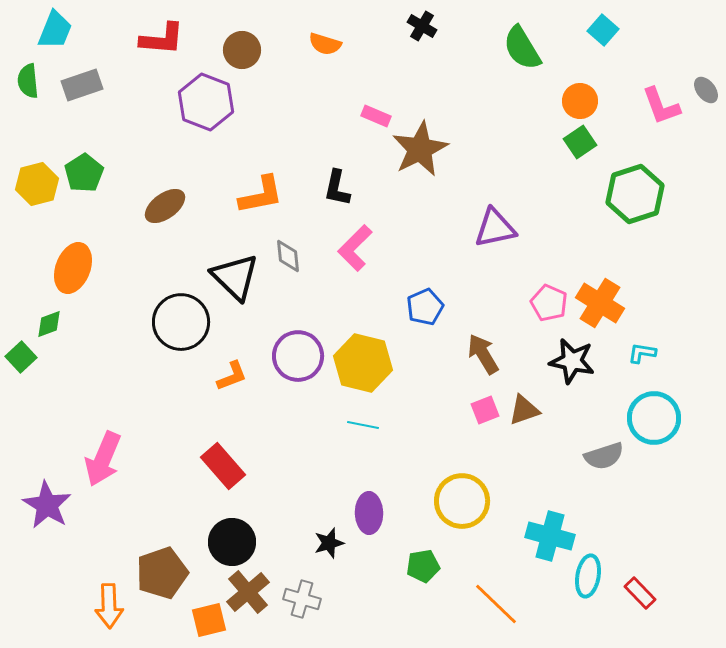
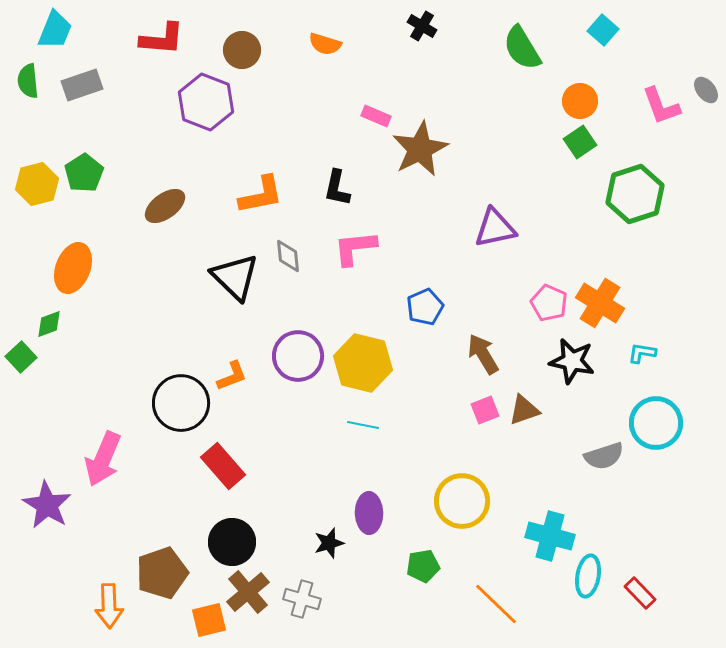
pink L-shape at (355, 248): rotated 39 degrees clockwise
black circle at (181, 322): moved 81 px down
cyan circle at (654, 418): moved 2 px right, 5 px down
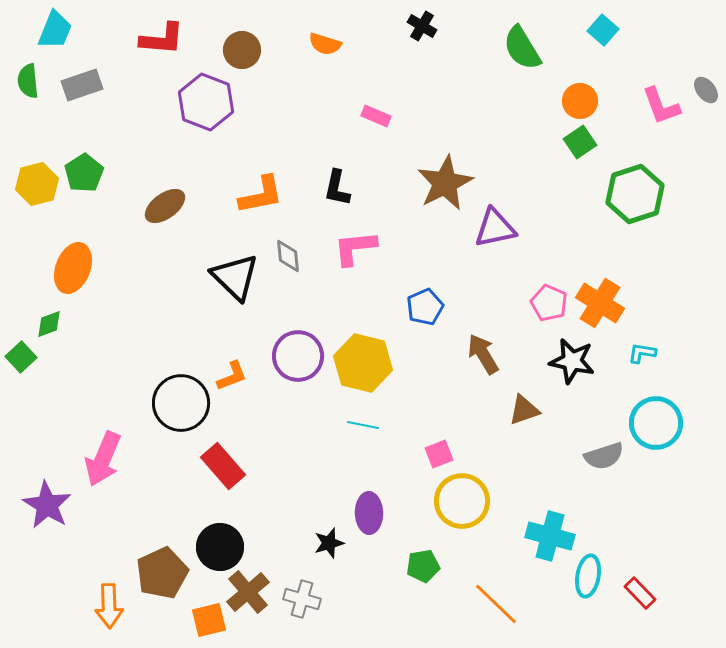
brown star at (420, 149): moved 25 px right, 34 px down
pink square at (485, 410): moved 46 px left, 44 px down
black circle at (232, 542): moved 12 px left, 5 px down
brown pentagon at (162, 573): rotated 6 degrees counterclockwise
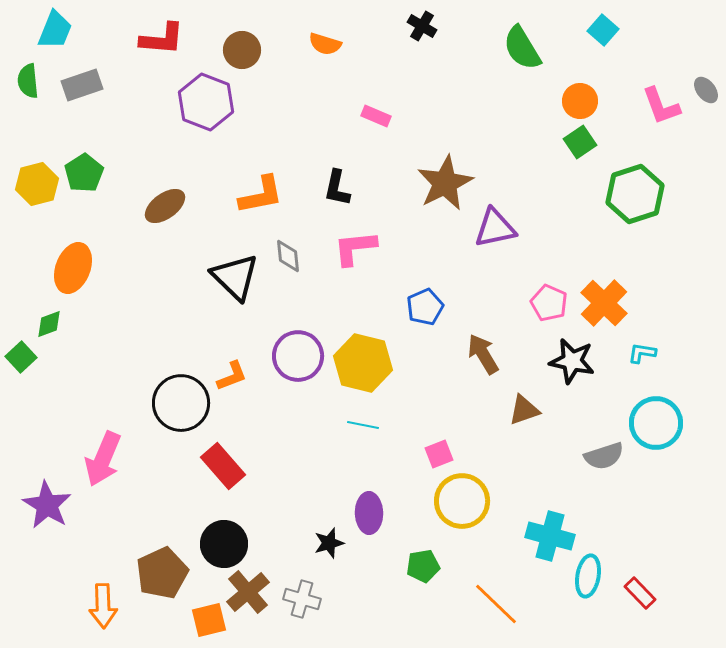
orange cross at (600, 303): moved 4 px right; rotated 12 degrees clockwise
black circle at (220, 547): moved 4 px right, 3 px up
orange arrow at (109, 606): moved 6 px left
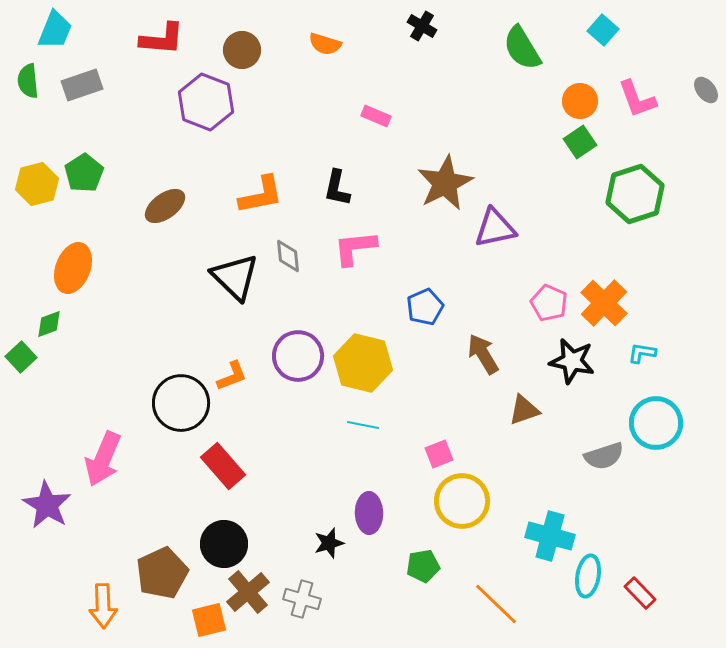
pink L-shape at (661, 106): moved 24 px left, 7 px up
